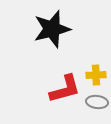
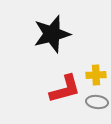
black star: moved 5 px down
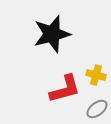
yellow cross: rotated 18 degrees clockwise
gray ellipse: moved 7 px down; rotated 45 degrees counterclockwise
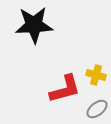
black star: moved 18 px left, 9 px up; rotated 12 degrees clockwise
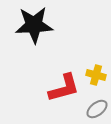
red L-shape: moved 1 px left, 1 px up
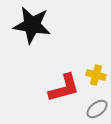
black star: moved 2 px left; rotated 12 degrees clockwise
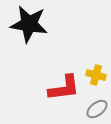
black star: moved 3 px left, 1 px up
red L-shape: rotated 8 degrees clockwise
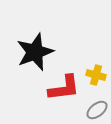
black star: moved 6 px right, 28 px down; rotated 30 degrees counterclockwise
gray ellipse: moved 1 px down
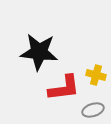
black star: moved 4 px right; rotated 27 degrees clockwise
gray ellipse: moved 4 px left; rotated 20 degrees clockwise
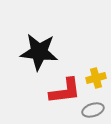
yellow cross: moved 3 px down; rotated 30 degrees counterclockwise
red L-shape: moved 1 px right, 3 px down
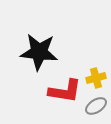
red L-shape: rotated 16 degrees clockwise
gray ellipse: moved 3 px right, 4 px up; rotated 15 degrees counterclockwise
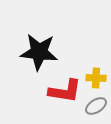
yellow cross: rotated 18 degrees clockwise
